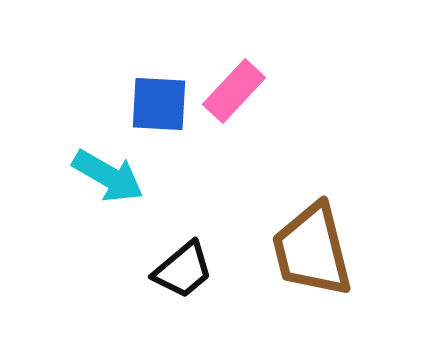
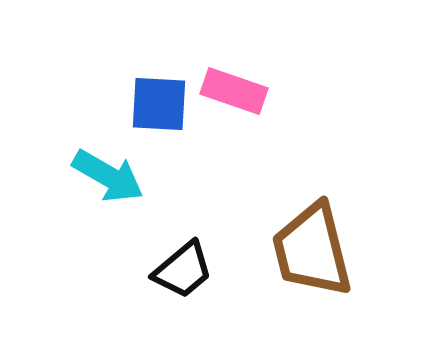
pink rectangle: rotated 66 degrees clockwise
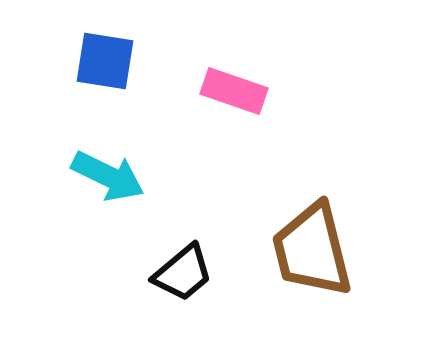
blue square: moved 54 px left, 43 px up; rotated 6 degrees clockwise
cyan arrow: rotated 4 degrees counterclockwise
black trapezoid: moved 3 px down
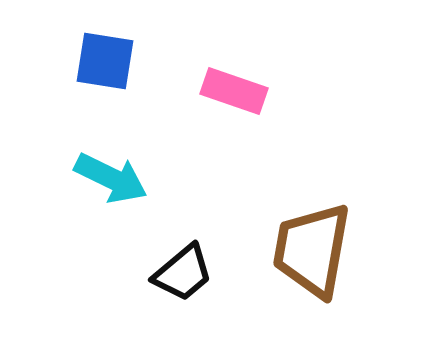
cyan arrow: moved 3 px right, 2 px down
brown trapezoid: rotated 24 degrees clockwise
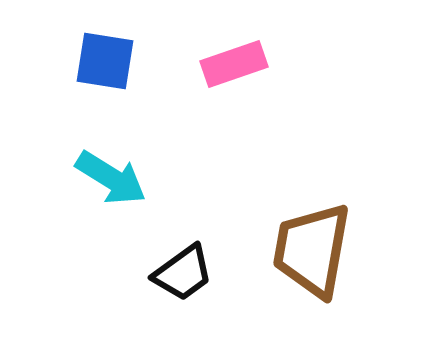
pink rectangle: moved 27 px up; rotated 38 degrees counterclockwise
cyan arrow: rotated 6 degrees clockwise
black trapezoid: rotated 4 degrees clockwise
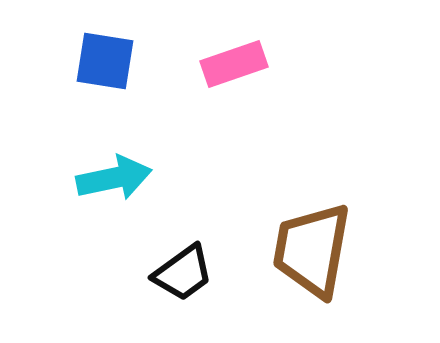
cyan arrow: moved 3 px right; rotated 44 degrees counterclockwise
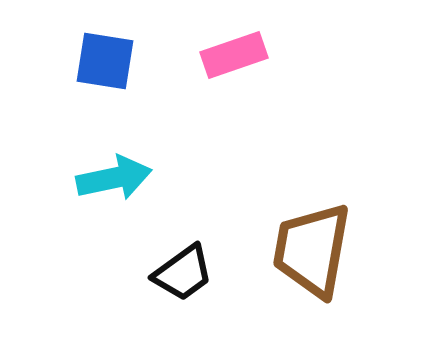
pink rectangle: moved 9 px up
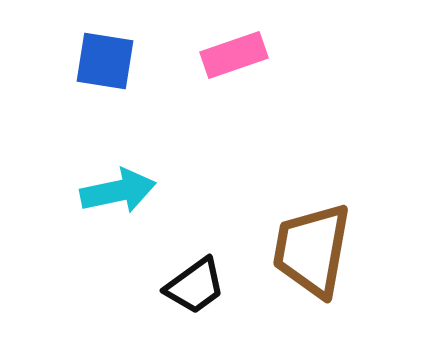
cyan arrow: moved 4 px right, 13 px down
black trapezoid: moved 12 px right, 13 px down
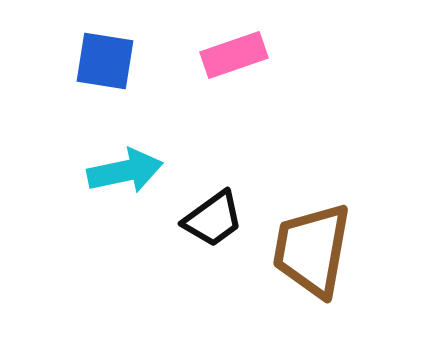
cyan arrow: moved 7 px right, 20 px up
black trapezoid: moved 18 px right, 67 px up
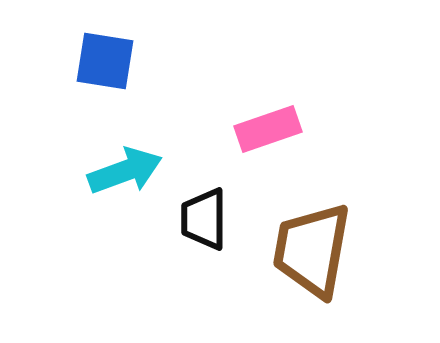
pink rectangle: moved 34 px right, 74 px down
cyan arrow: rotated 8 degrees counterclockwise
black trapezoid: moved 9 px left; rotated 126 degrees clockwise
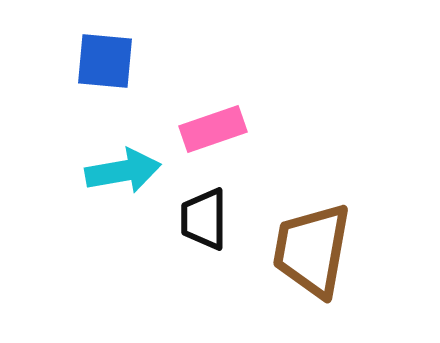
blue square: rotated 4 degrees counterclockwise
pink rectangle: moved 55 px left
cyan arrow: moved 2 px left; rotated 10 degrees clockwise
